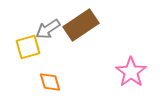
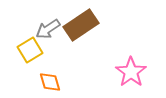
yellow square: moved 2 px right, 3 px down; rotated 15 degrees counterclockwise
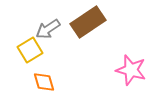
brown rectangle: moved 7 px right, 3 px up
pink star: moved 2 px up; rotated 20 degrees counterclockwise
orange diamond: moved 6 px left
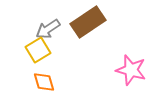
yellow square: moved 8 px right
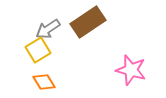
orange diamond: rotated 15 degrees counterclockwise
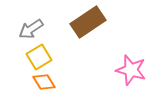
gray arrow: moved 17 px left
yellow square: moved 1 px right, 7 px down
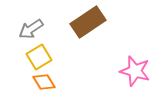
pink star: moved 4 px right, 1 px down
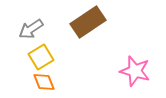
yellow square: moved 2 px right
orange diamond: rotated 10 degrees clockwise
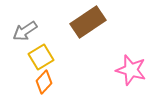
gray arrow: moved 6 px left, 2 px down
pink star: moved 4 px left, 1 px up
orange diamond: rotated 65 degrees clockwise
